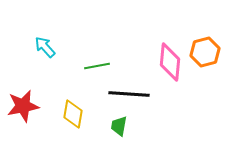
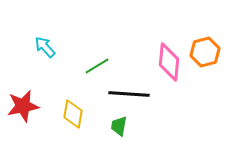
pink diamond: moved 1 px left
green line: rotated 20 degrees counterclockwise
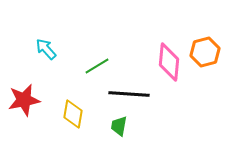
cyan arrow: moved 1 px right, 2 px down
red star: moved 1 px right, 6 px up
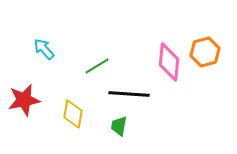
cyan arrow: moved 2 px left
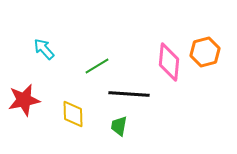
yellow diamond: rotated 12 degrees counterclockwise
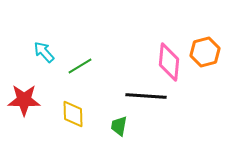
cyan arrow: moved 3 px down
green line: moved 17 px left
black line: moved 17 px right, 2 px down
red star: rotated 12 degrees clockwise
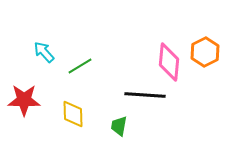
orange hexagon: rotated 12 degrees counterclockwise
black line: moved 1 px left, 1 px up
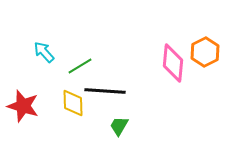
pink diamond: moved 4 px right, 1 px down
black line: moved 40 px left, 4 px up
red star: moved 1 px left, 6 px down; rotated 16 degrees clockwise
yellow diamond: moved 11 px up
green trapezoid: rotated 20 degrees clockwise
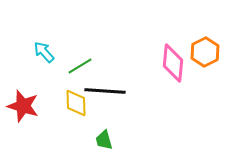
yellow diamond: moved 3 px right
green trapezoid: moved 15 px left, 14 px down; rotated 45 degrees counterclockwise
